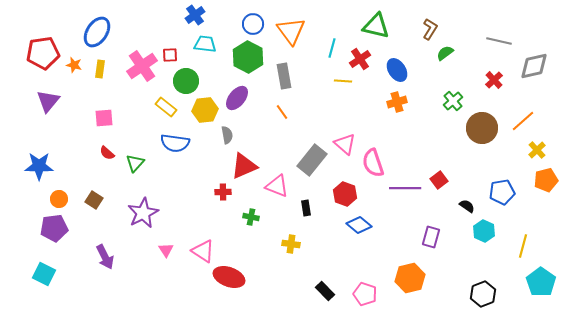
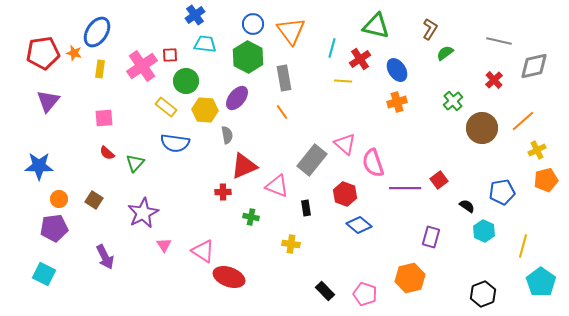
orange star at (74, 65): moved 12 px up
gray rectangle at (284, 76): moved 2 px down
yellow hexagon at (205, 110): rotated 10 degrees clockwise
yellow cross at (537, 150): rotated 18 degrees clockwise
pink triangle at (166, 250): moved 2 px left, 5 px up
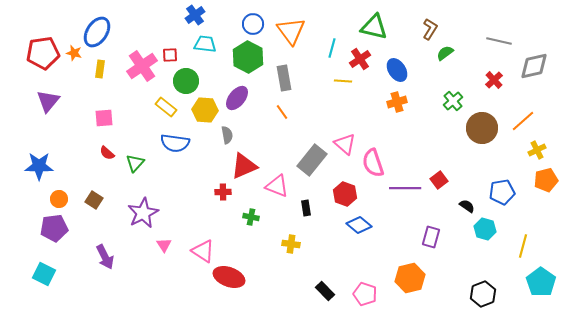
green triangle at (376, 26): moved 2 px left, 1 px down
cyan hexagon at (484, 231): moved 1 px right, 2 px up; rotated 10 degrees counterclockwise
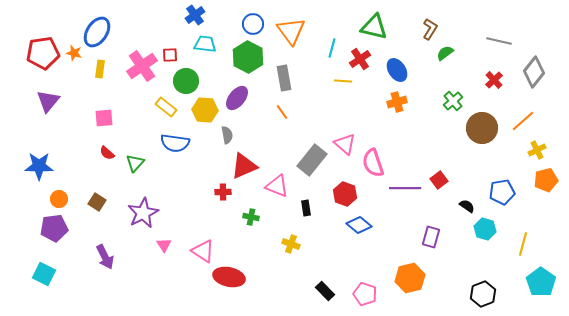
gray diamond at (534, 66): moved 6 px down; rotated 40 degrees counterclockwise
brown square at (94, 200): moved 3 px right, 2 px down
yellow cross at (291, 244): rotated 12 degrees clockwise
yellow line at (523, 246): moved 2 px up
red ellipse at (229, 277): rotated 8 degrees counterclockwise
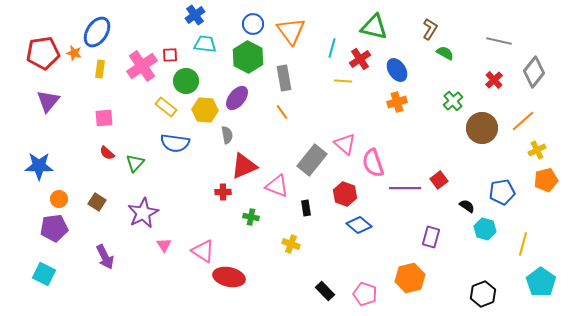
green semicircle at (445, 53): rotated 66 degrees clockwise
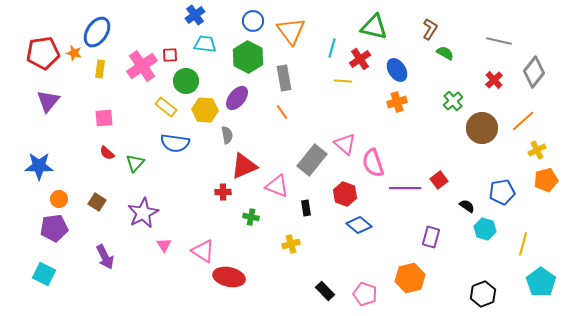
blue circle at (253, 24): moved 3 px up
yellow cross at (291, 244): rotated 36 degrees counterclockwise
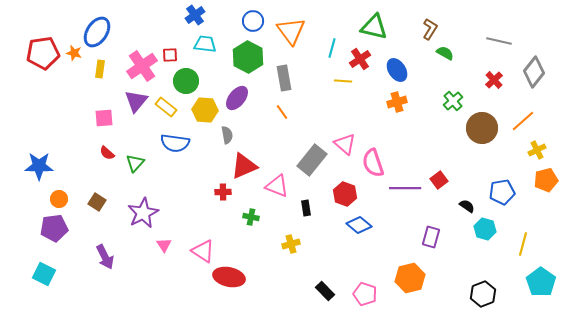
purple triangle at (48, 101): moved 88 px right
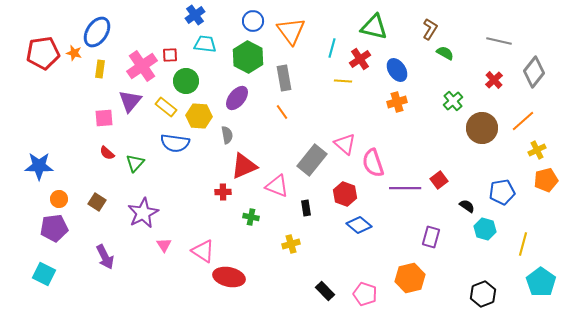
purple triangle at (136, 101): moved 6 px left
yellow hexagon at (205, 110): moved 6 px left, 6 px down
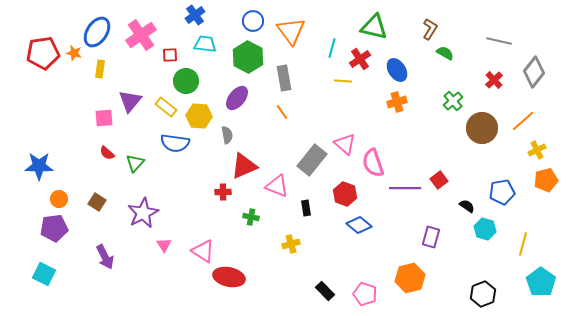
pink cross at (142, 66): moved 1 px left, 31 px up
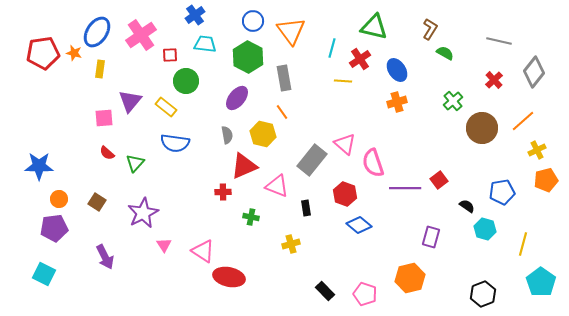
yellow hexagon at (199, 116): moved 64 px right, 18 px down; rotated 10 degrees clockwise
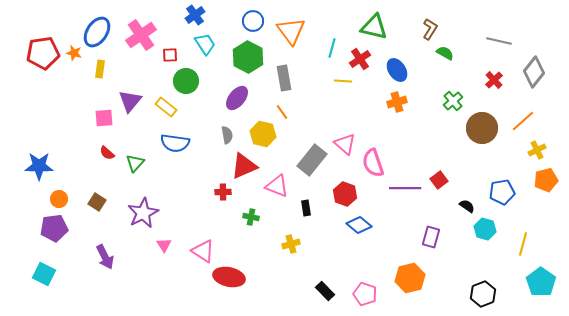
cyan trapezoid at (205, 44): rotated 50 degrees clockwise
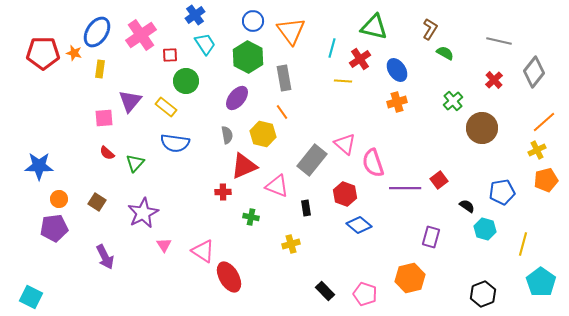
red pentagon at (43, 53): rotated 8 degrees clockwise
orange line at (523, 121): moved 21 px right, 1 px down
cyan square at (44, 274): moved 13 px left, 23 px down
red ellipse at (229, 277): rotated 48 degrees clockwise
